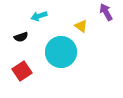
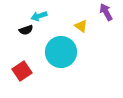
black semicircle: moved 5 px right, 7 px up
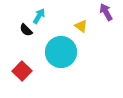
cyan arrow: rotated 140 degrees clockwise
black semicircle: rotated 64 degrees clockwise
red square: rotated 12 degrees counterclockwise
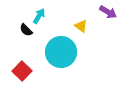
purple arrow: moved 2 px right; rotated 150 degrees clockwise
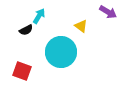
black semicircle: rotated 72 degrees counterclockwise
red square: rotated 24 degrees counterclockwise
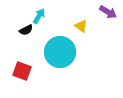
cyan circle: moved 1 px left
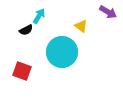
cyan circle: moved 2 px right
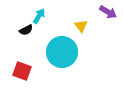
yellow triangle: rotated 16 degrees clockwise
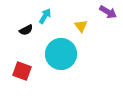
cyan arrow: moved 6 px right
cyan circle: moved 1 px left, 2 px down
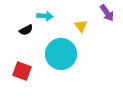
purple arrow: moved 1 px left, 1 px down; rotated 24 degrees clockwise
cyan arrow: rotated 63 degrees clockwise
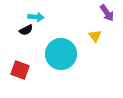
cyan arrow: moved 9 px left, 1 px down
yellow triangle: moved 14 px right, 10 px down
red square: moved 2 px left, 1 px up
